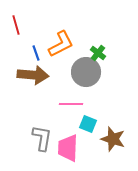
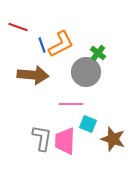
red line: moved 2 px right, 2 px down; rotated 54 degrees counterclockwise
blue line: moved 6 px right, 8 px up
pink trapezoid: moved 3 px left, 7 px up
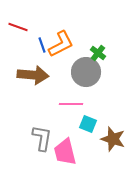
pink trapezoid: moved 11 px down; rotated 16 degrees counterclockwise
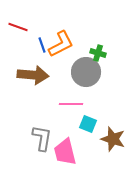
green cross: rotated 21 degrees counterclockwise
